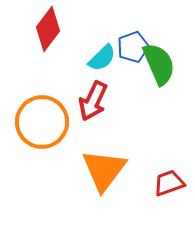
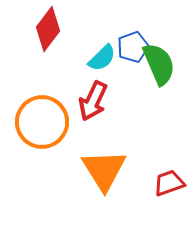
orange triangle: rotated 9 degrees counterclockwise
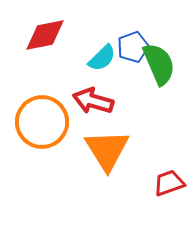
red diamond: moved 3 px left, 6 px down; rotated 42 degrees clockwise
red arrow: rotated 81 degrees clockwise
orange triangle: moved 3 px right, 20 px up
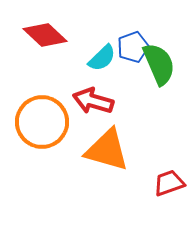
red diamond: rotated 54 degrees clockwise
orange triangle: rotated 42 degrees counterclockwise
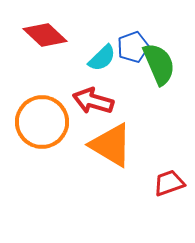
orange triangle: moved 4 px right, 5 px up; rotated 15 degrees clockwise
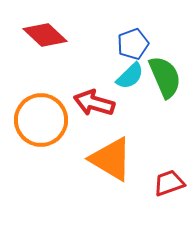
blue pentagon: moved 3 px up
cyan semicircle: moved 28 px right, 18 px down
green semicircle: moved 6 px right, 13 px down
red arrow: moved 1 px right, 2 px down
orange circle: moved 1 px left, 2 px up
orange triangle: moved 14 px down
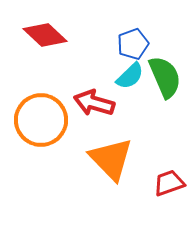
orange triangle: rotated 15 degrees clockwise
